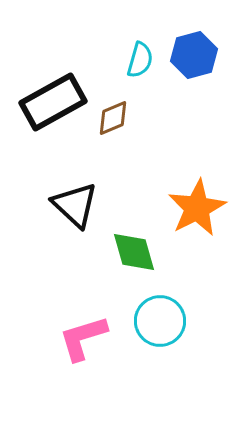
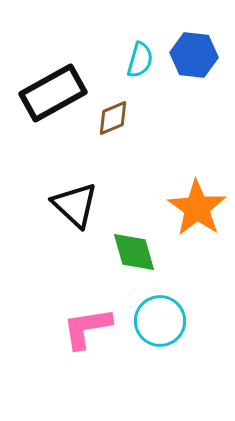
blue hexagon: rotated 21 degrees clockwise
black rectangle: moved 9 px up
orange star: rotated 10 degrees counterclockwise
pink L-shape: moved 4 px right, 10 px up; rotated 8 degrees clockwise
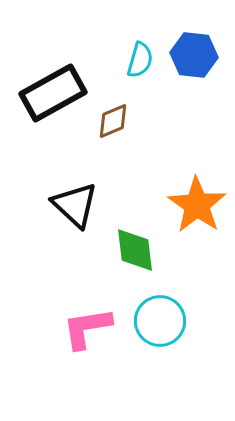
brown diamond: moved 3 px down
orange star: moved 3 px up
green diamond: moved 1 px right, 2 px up; rotated 9 degrees clockwise
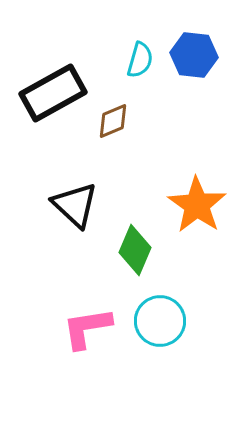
green diamond: rotated 30 degrees clockwise
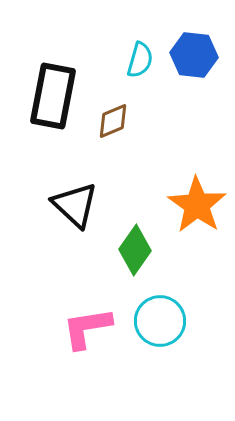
black rectangle: moved 3 px down; rotated 50 degrees counterclockwise
green diamond: rotated 12 degrees clockwise
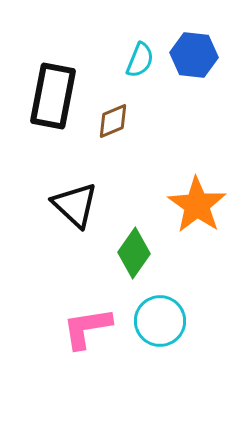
cyan semicircle: rotated 6 degrees clockwise
green diamond: moved 1 px left, 3 px down
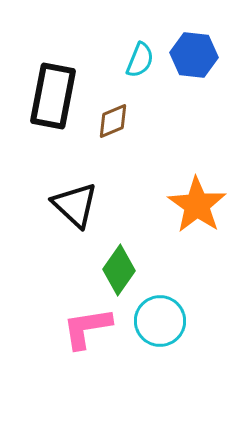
green diamond: moved 15 px left, 17 px down
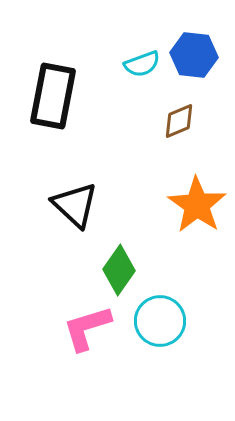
cyan semicircle: moved 2 px right, 4 px down; rotated 48 degrees clockwise
brown diamond: moved 66 px right
pink L-shape: rotated 8 degrees counterclockwise
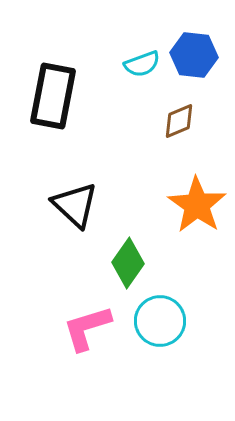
green diamond: moved 9 px right, 7 px up
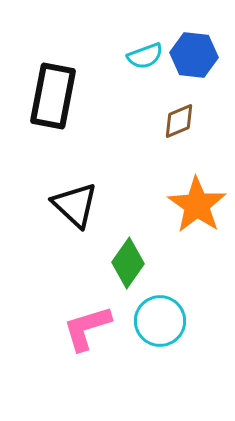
cyan semicircle: moved 3 px right, 8 px up
